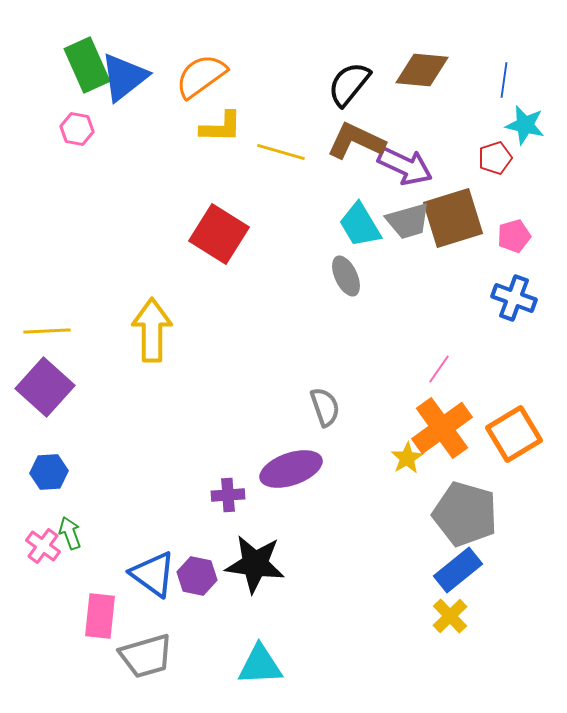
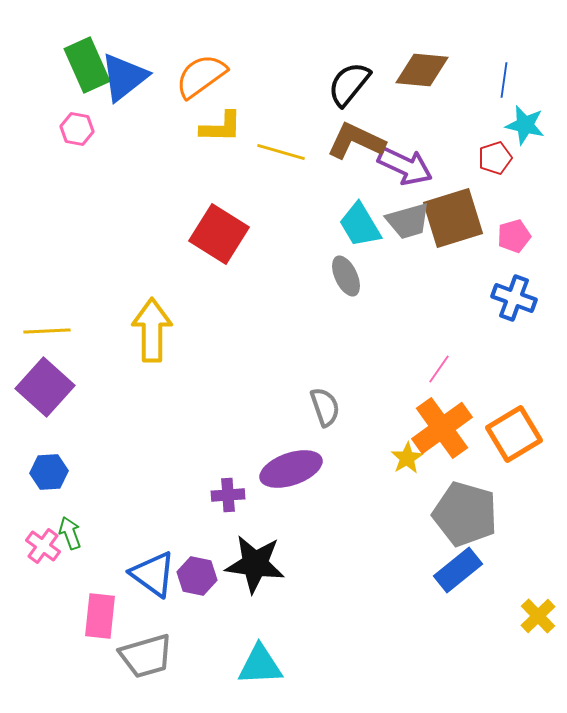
yellow cross at (450, 616): moved 88 px right
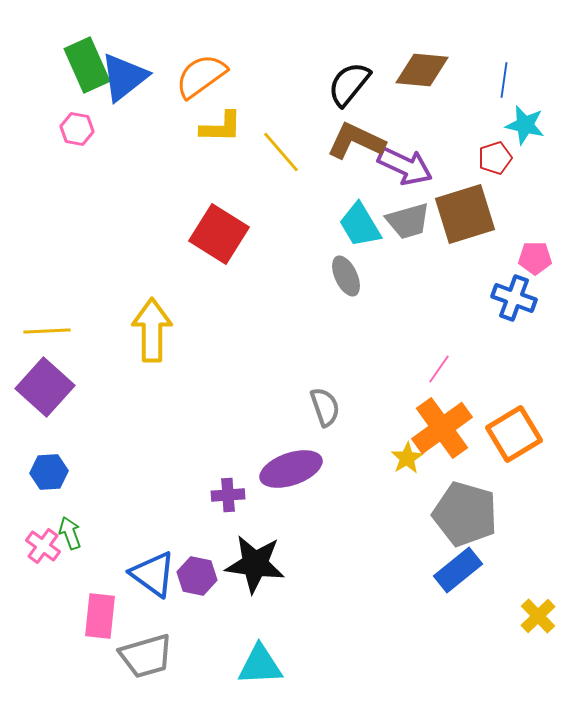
yellow line at (281, 152): rotated 33 degrees clockwise
brown square at (453, 218): moved 12 px right, 4 px up
pink pentagon at (514, 236): moved 21 px right, 22 px down; rotated 16 degrees clockwise
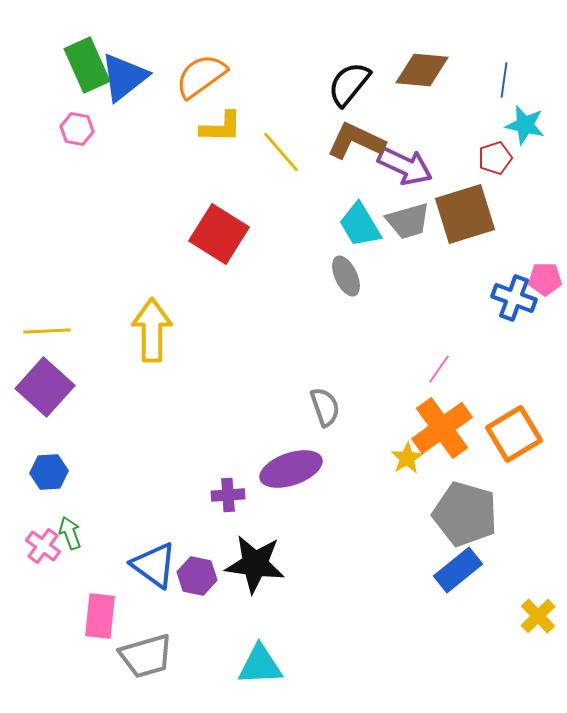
pink pentagon at (535, 258): moved 10 px right, 21 px down
blue triangle at (153, 574): moved 1 px right, 9 px up
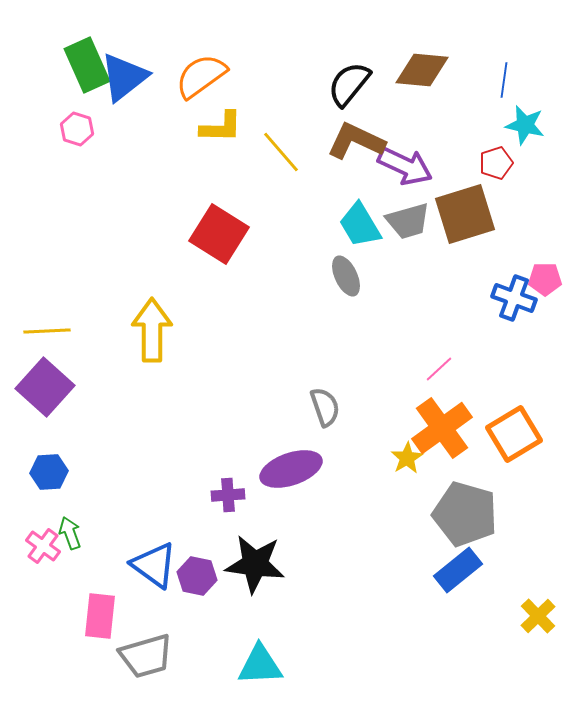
pink hexagon at (77, 129): rotated 8 degrees clockwise
red pentagon at (495, 158): moved 1 px right, 5 px down
pink line at (439, 369): rotated 12 degrees clockwise
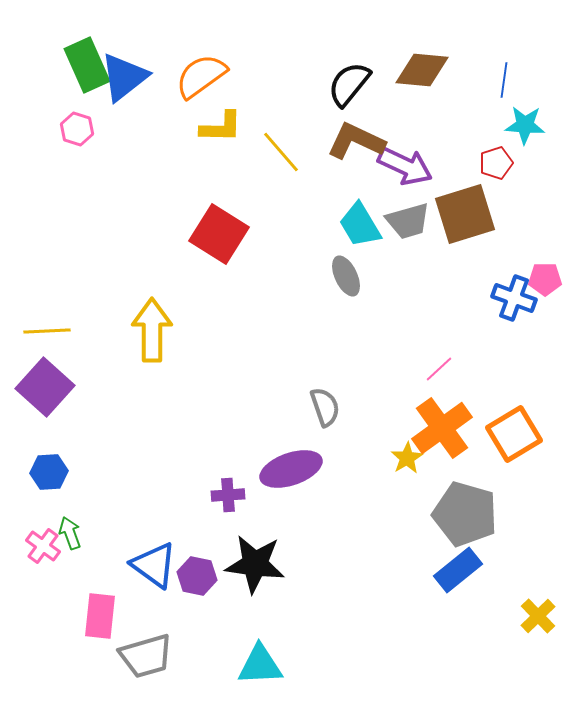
cyan star at (525, 125): rotated 9 degrees counterclockwise
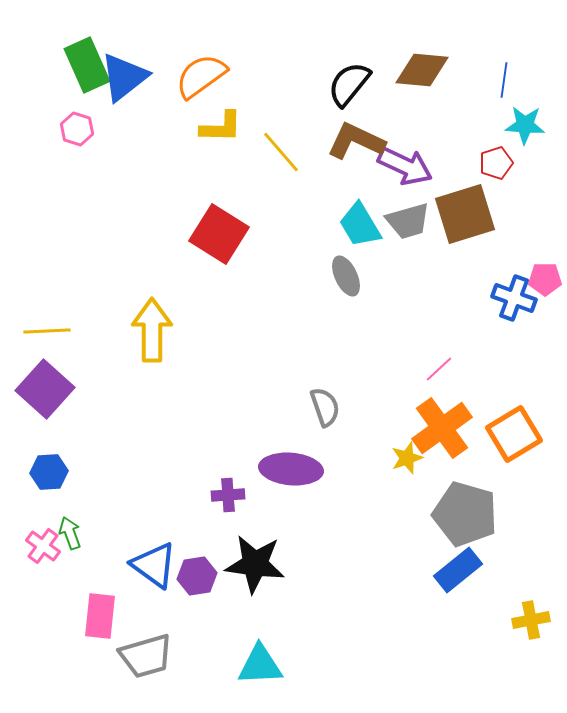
purple square at (45, 387): moved 2 px down
yellow star at (407, 458): rotated 12 degrees clockwise
purple ellipse at (291, 469): rotated 24 degrees clockwise
purple hexagon at (197, 576): rotated 21 degrees counterclockwise
yellow cross at (538, 616): moved 7 px left, 4 px down; rotated 33 degrees clockwise
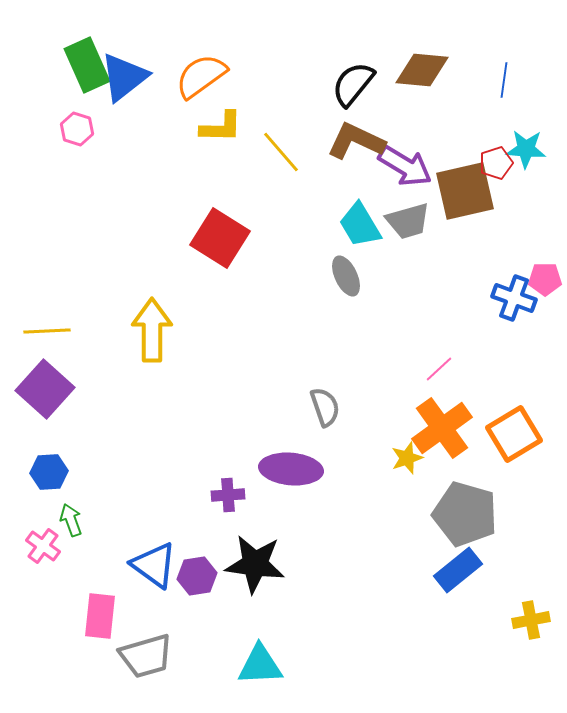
black semicircle at (349, 84): moved 4 px right
cyan star at (525, 125): moved 1 px right, 24 px down
purple arrow at (405, 166): rotated 6 degrees clockwise
brown square at (465, 214): moved 23 px up; rotated 4 degrees clockwise
red square at (219, 234): moved 1 px right, 4 px down
green arrow at (70, 533): moved 1 px right, 13 px up
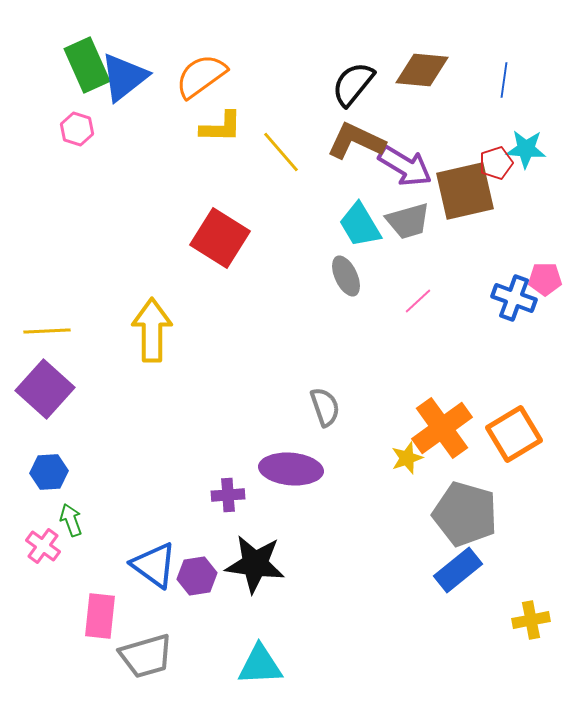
pink line at (439, 369): moved 21 px left, 68 px up
